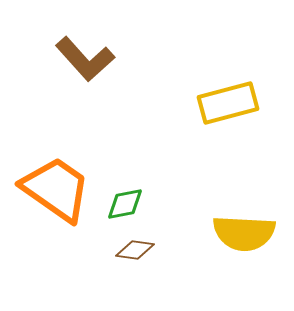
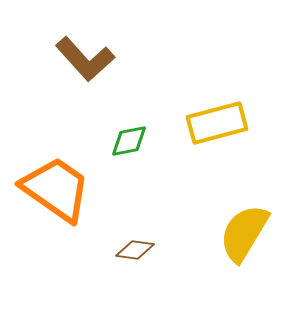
yellow rectangle: moved 11 px left, 20 px down
green diamond: moved 4 px right, 63 px up
yellow semicircle: rotated 118 degrees clockwise
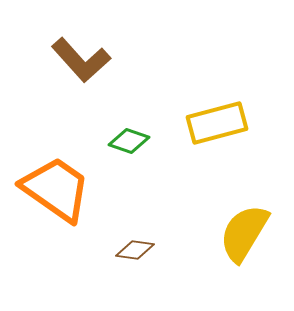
brown L-shape: moved 4 px left, 1 px down
green diamond: rotated 30 degrees clockwise
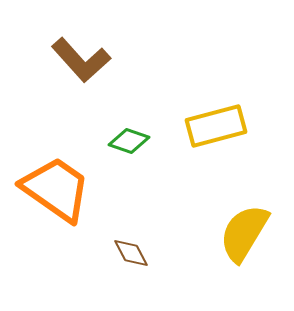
yellow rectangle: moved 1 px left, 3 px down
brown diamond: moved 4 px left, 3 px down; rotated 54 degrees clockwise
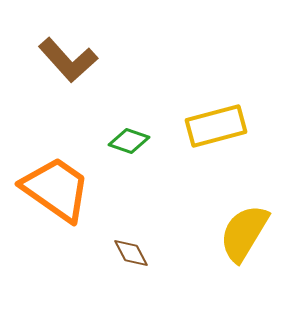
brown L-shape: moved 13 px left
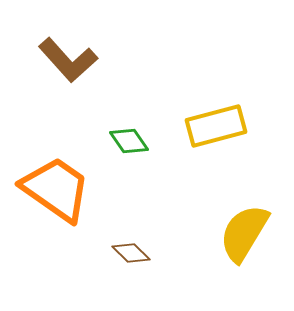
green diamond: rotated 36 degrees clockwise
brown diamond: rotated 18 degrees counterclockwise
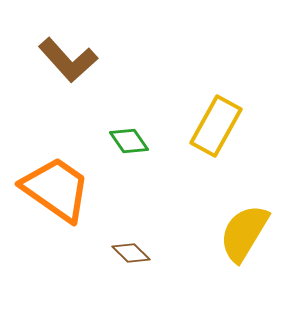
yellow rectangle: rotated 46 degrees counterclockwise
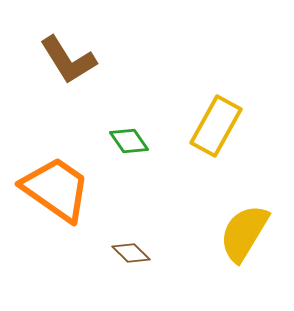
brown L-shape: rotated 10 degrees clockwise
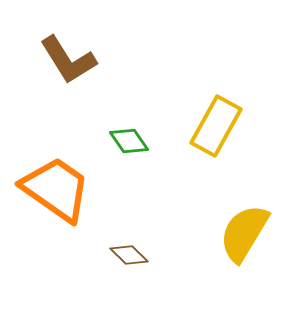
brown diamond: moved 2 px left, 2 px down
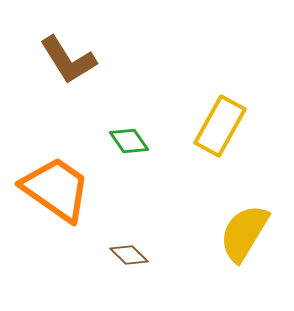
yellow rectangle: moved 4 px right
